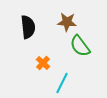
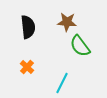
orange cross: moved 16 px left, 4 px down
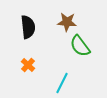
orange cross: moved 1 px right, 2 px up
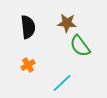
brown star: moved 1 px down
orange cross: rotated 16 degrees clockwise
cyan line: rotated 20 degrees clockwise
